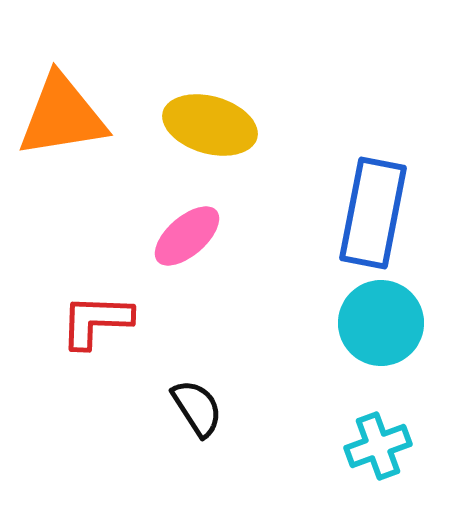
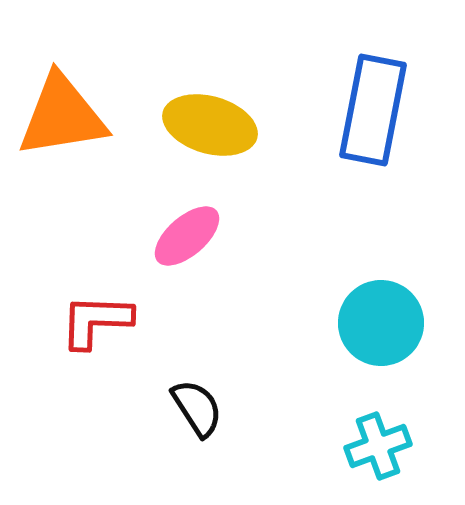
blue rectangle: moved 103 px up
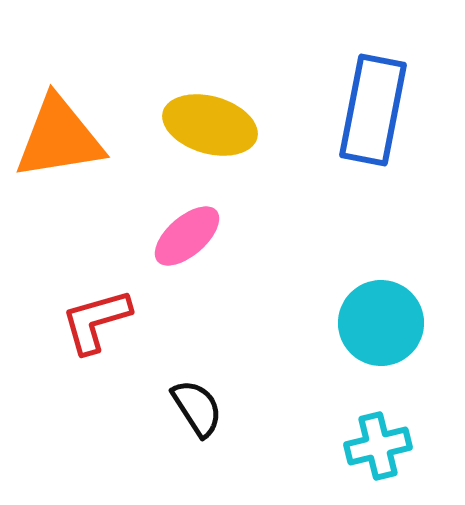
orange triangle: moved 3 px left, 22 px down
red L-shape: rotated 18 degrees counterclockwise
cyan cross: rotated 6 degrees clockwise
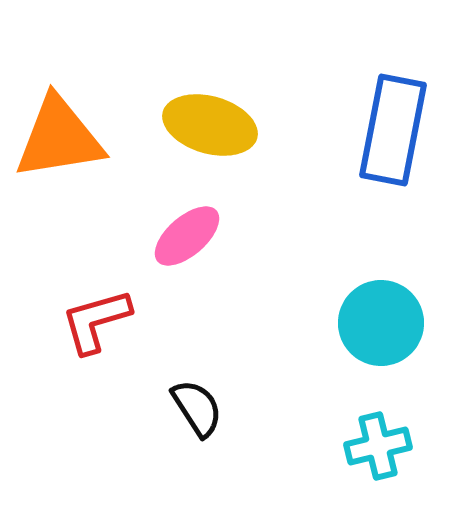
blue rectangle: moved 20 px right, 20 px down
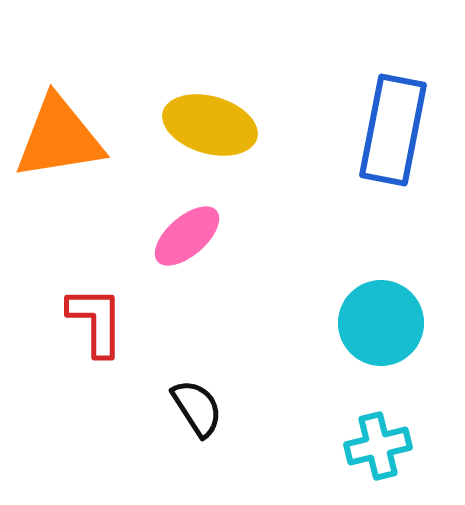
red L-shape: rotated 106 degrees clockwise
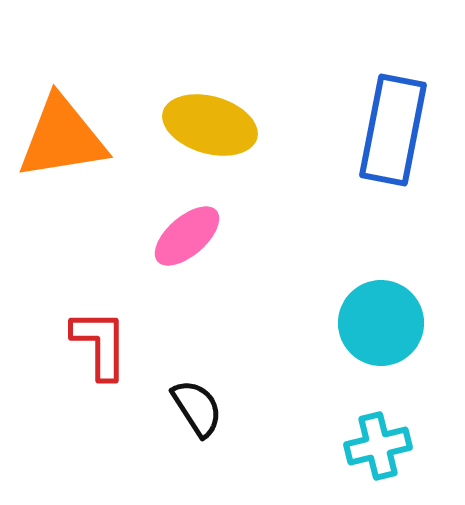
orange triangle: moved 3 px right
red L-shape: moved 4 px right, 23 px down
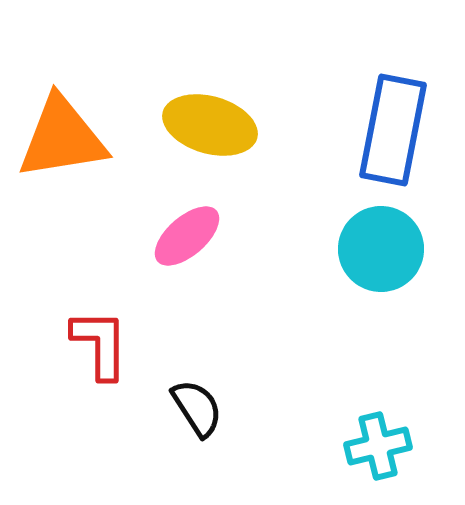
cyan circle: moved 74 px up
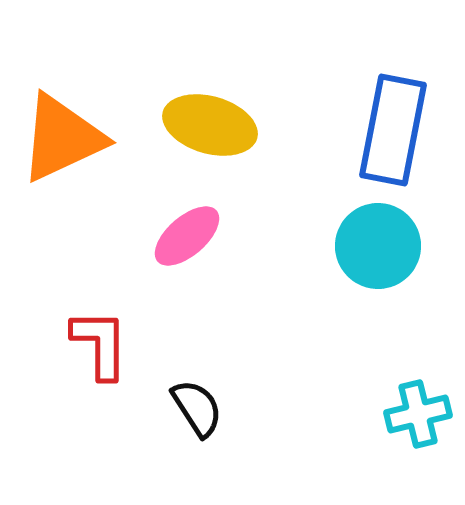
orange triangle: rotated 16 degrees counterclockwise
cyan circle: moved 3 px left, 3 px up
cyan cross: moved 40 px right, 32 px up
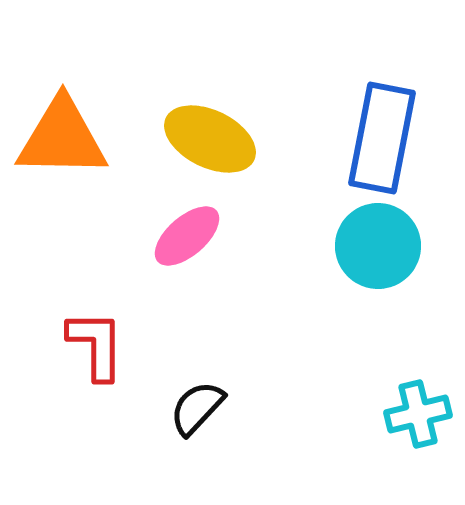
yellow ellipse: moved 14 px down; rotated 10 degrees clockwise
blue rectangle: moved 11 px left, 8 px down
orange triangle: rotated 26 degrees clockwise
red L-shape: moved 4 px left, 1 px down
black semicircle: rotated 104 degrees counterclockwise
